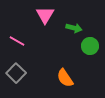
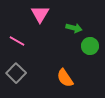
pink triangle: moved 5 px left, 1 px up
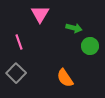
pink line: moved 2 px right, 1 px down; rotated 42 degrees clockwise
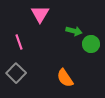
green arrow: moved 3 px down
green circle: moved 1 px right, 2 px up
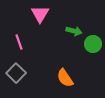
green circle: moved 2 px right
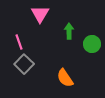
green arrow: moved 5 px left; rotated 105 degrees counterclockwise
green circle: moved 1 px left
gray square: moved 8 px right, 9 px up
